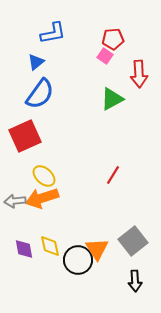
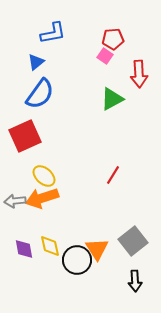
black circle: moved 1 px left
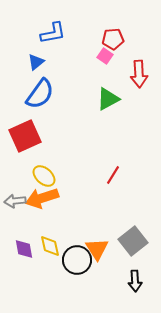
green triangle: moved 4 px left
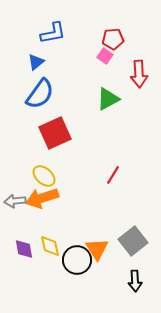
red square: moved 30 px right, 3 px up
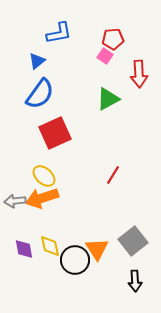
blue L-shape: moved 6 px right
blue triangle: moved 1 px right, 1 px up
black circle: moved 2 px left
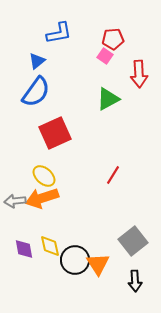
blue semicircle: moved 4 px left, 2 px up
orange triangle: moved 1 px right, 15 px down
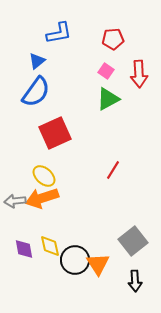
pink square: moved 1 px right, 15 px down
red line: moved 5 px up
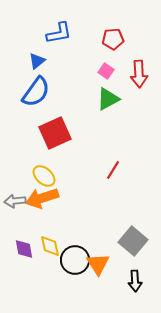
gray square: rotated 12 degrees counterclockwise
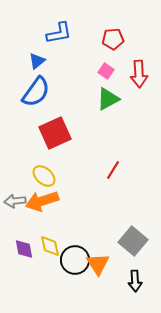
orange arrow: moved 3 px down
